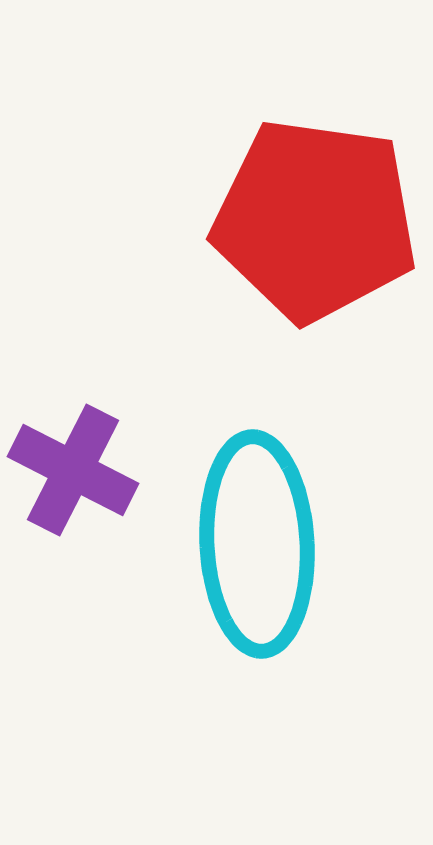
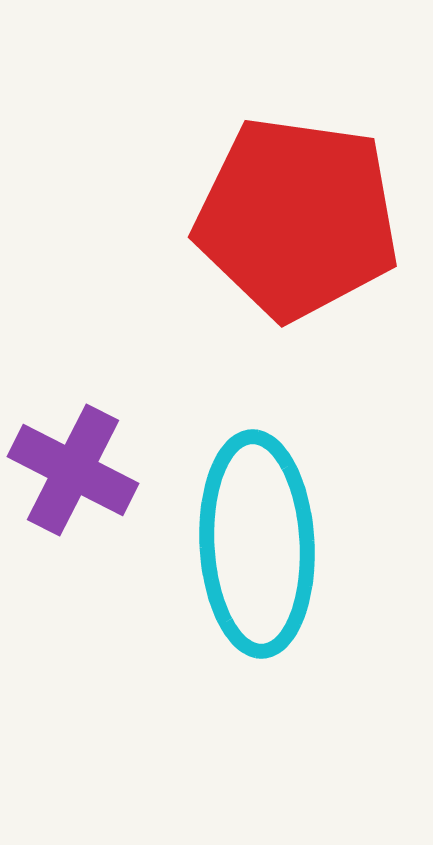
red pentagon: moved 18 px left, 2 px up
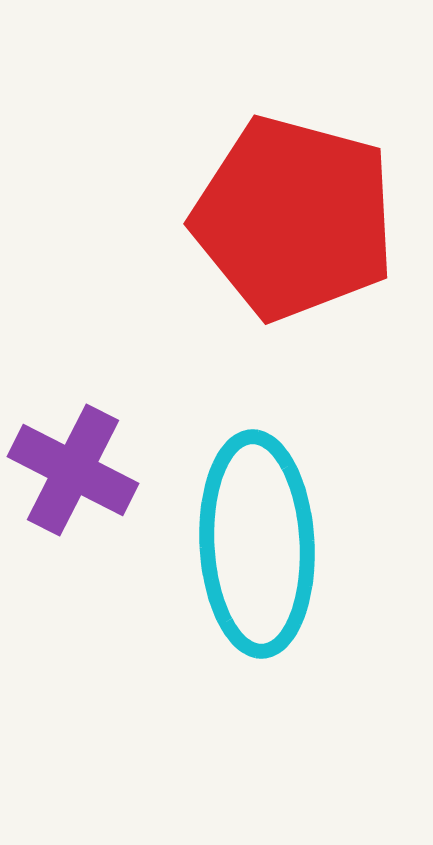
red pentagon: moved 3 px left; rotated 7 degrees clockwise
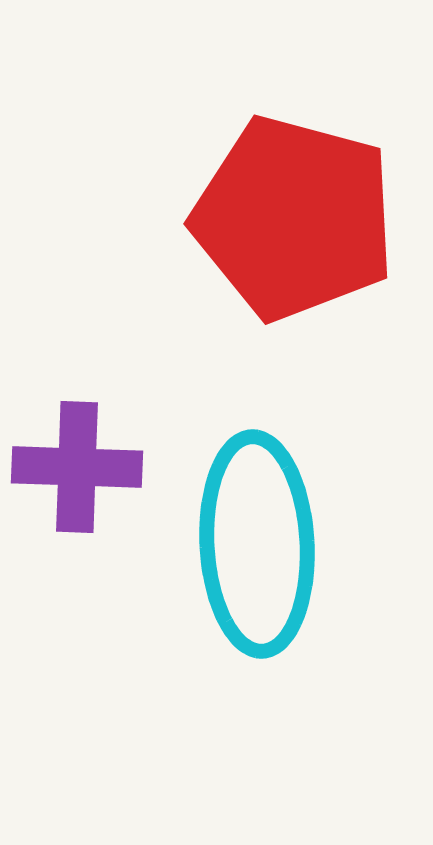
purple cross: moved 4 px right, 3 px up; rotated 25 degrees counterclockwise
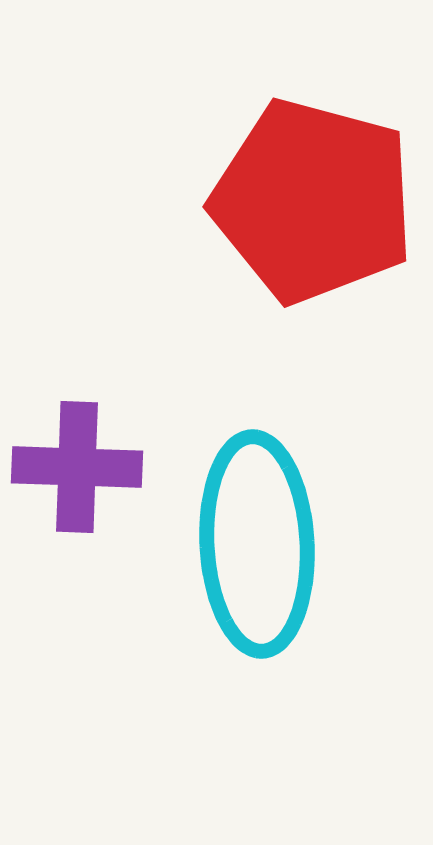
red pentagon: moved 19 px right, 17 px up
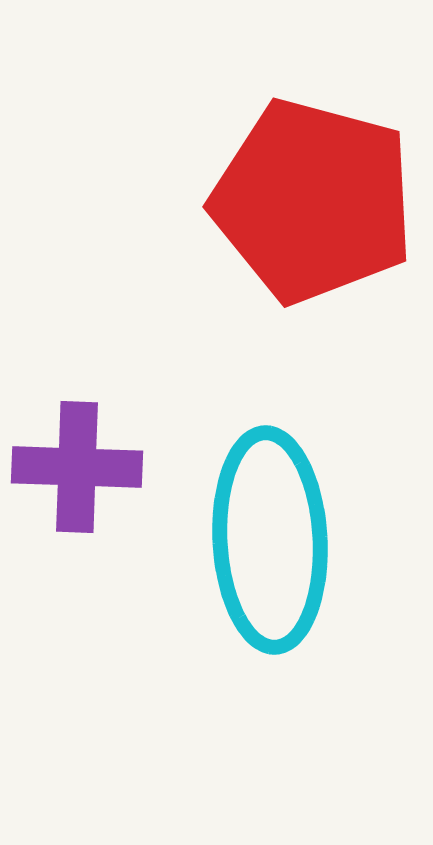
cyan ellipse: moved 13 px right, 4 px up
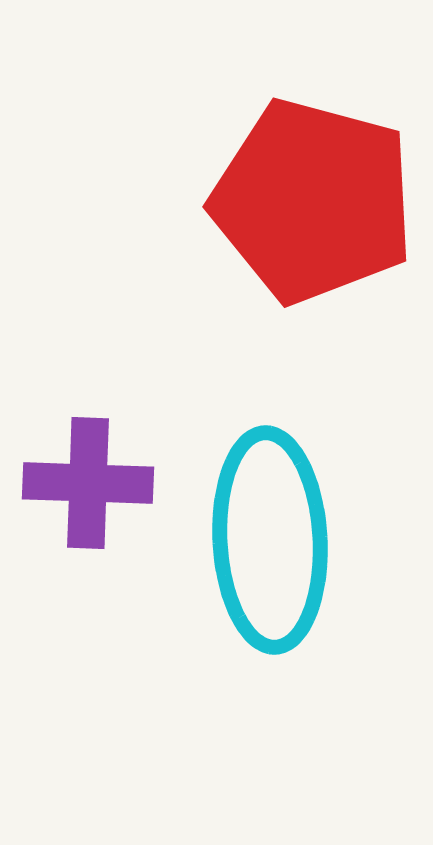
purple cross: moved 11 px right, 16 px down
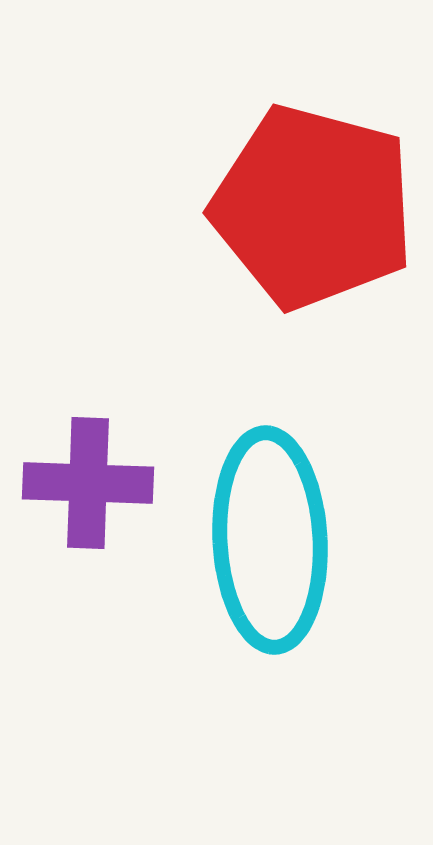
red pentagon: moved 6 px down
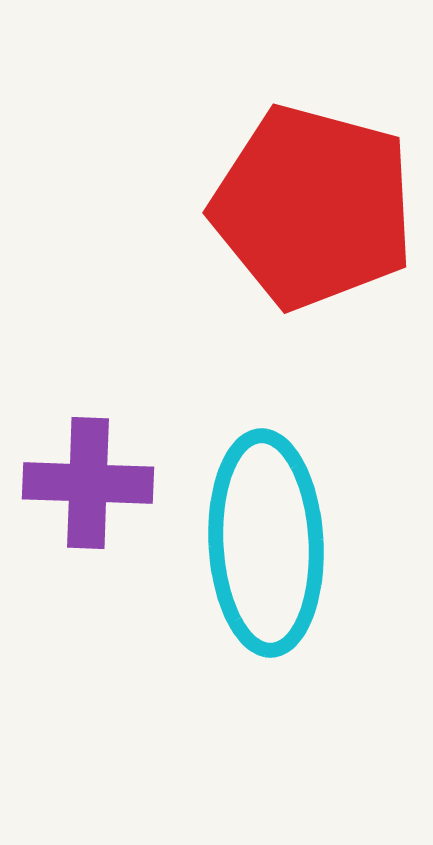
cyan ellipse: moved 4 px left, 3 px down
